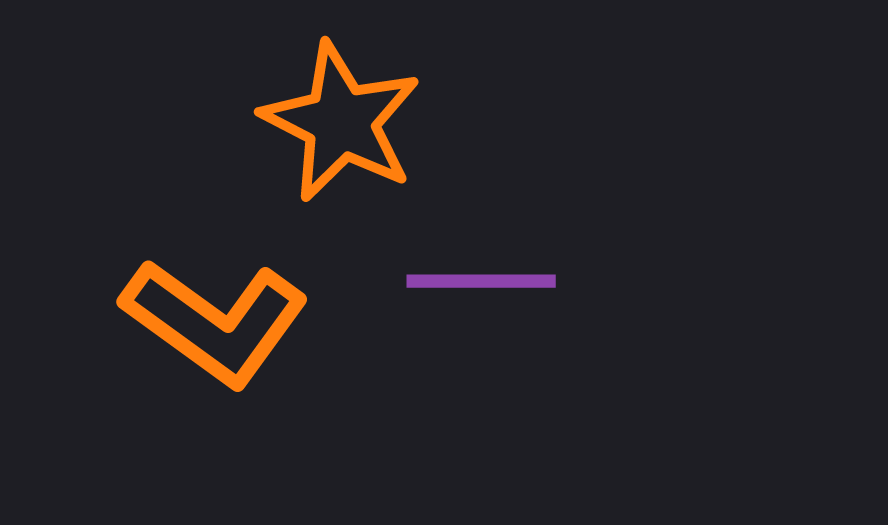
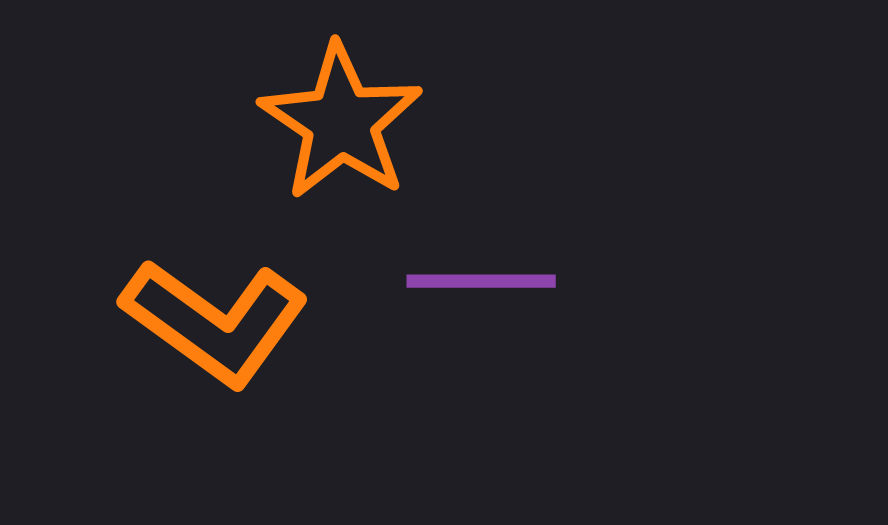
orange star: rotated 7 degrees clockwise
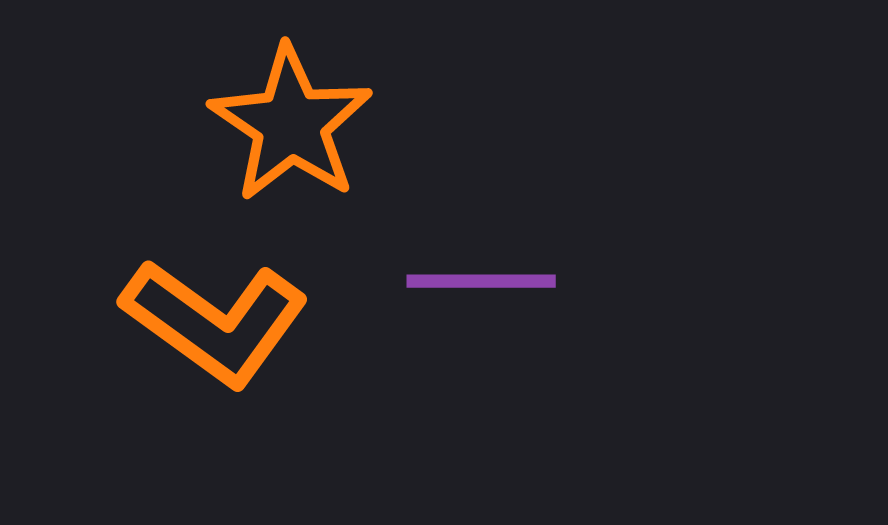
orange star: moved 50 px left, 2 px down
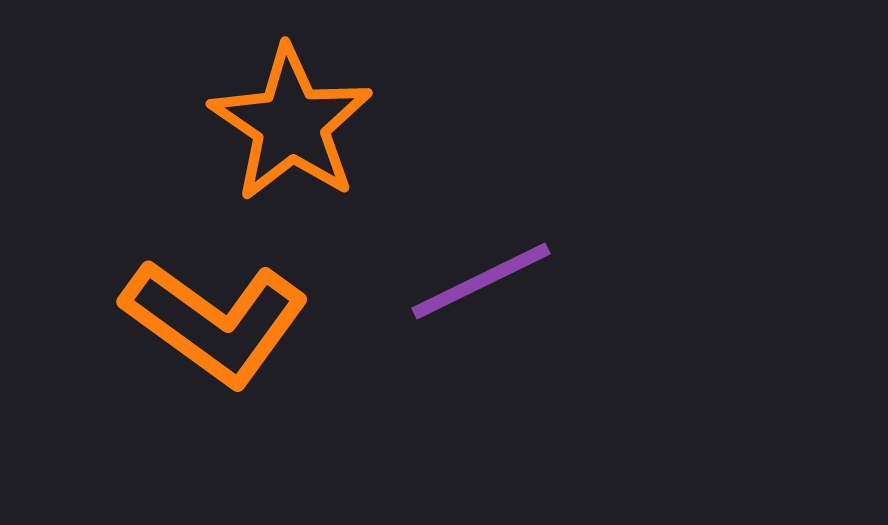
purple line: rotated 26 degrees counterclockwise
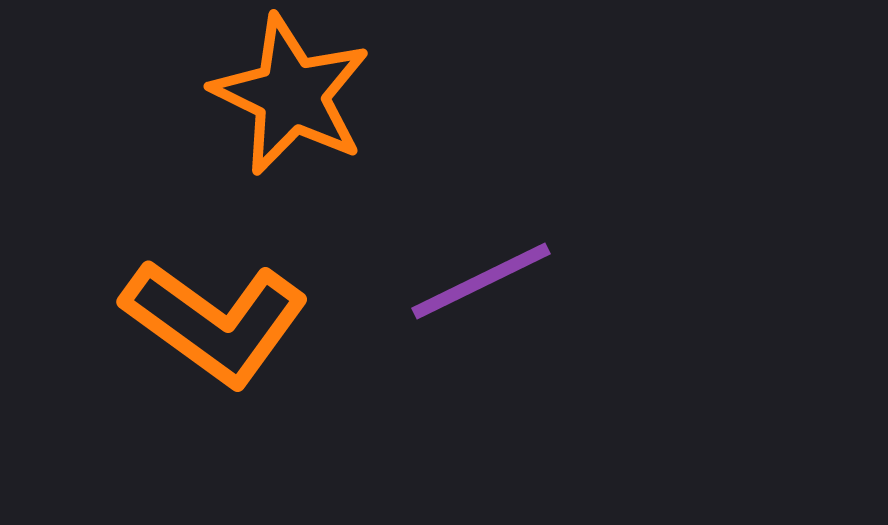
orange star: moved 29 px up; rotated 8 degrees counterclockwise
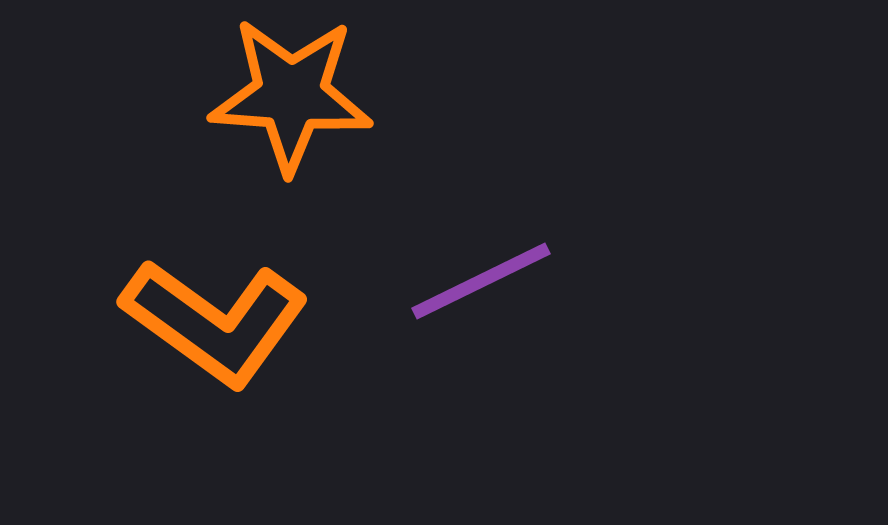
orange star: rotated 22 degrees counterclockwise
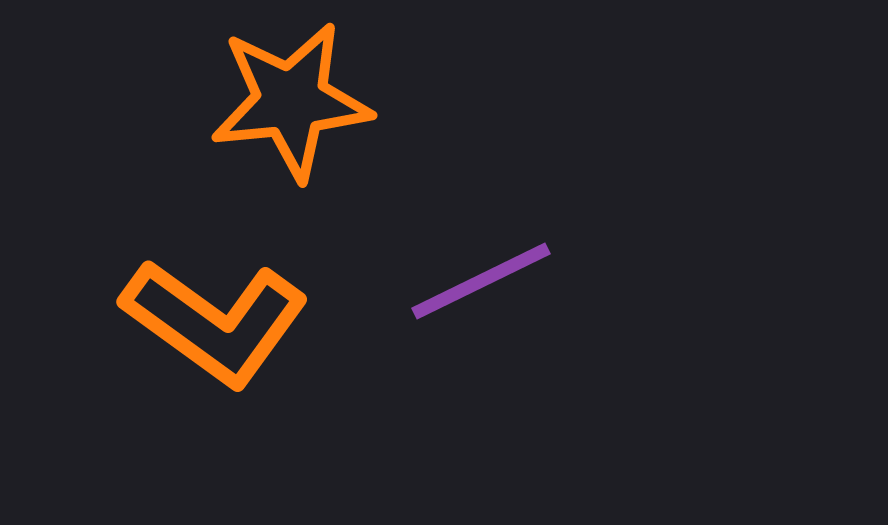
orange star: moved 6 px down; rotated 10 degrees counterclockwise
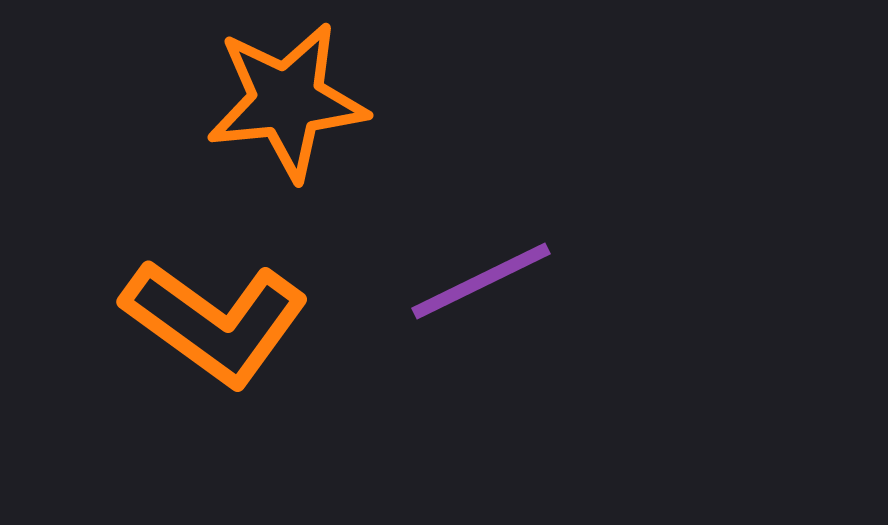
orange star: moved 4 px left
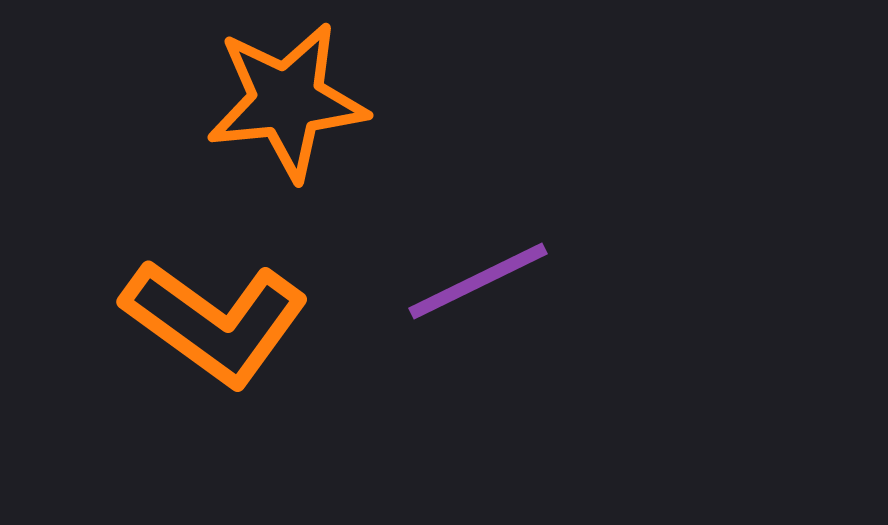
purple line: moved 3 px left
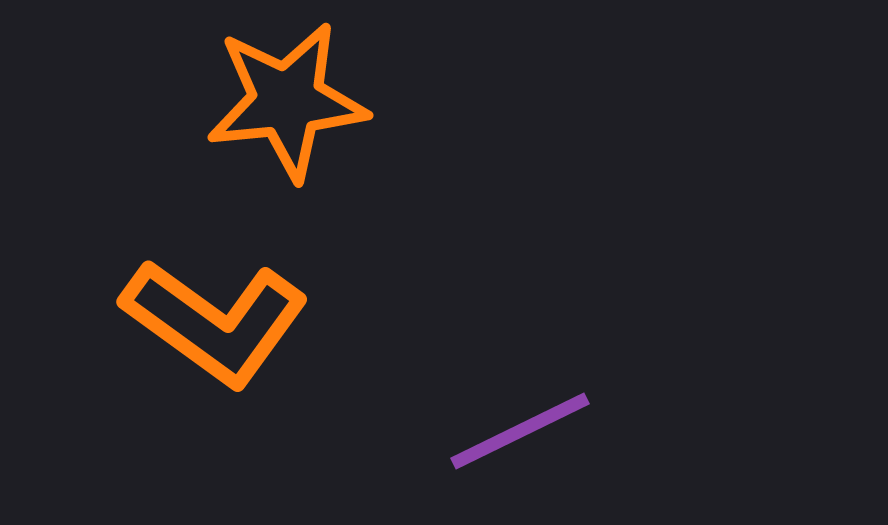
purple line: moved 42 px right, 150 px down
